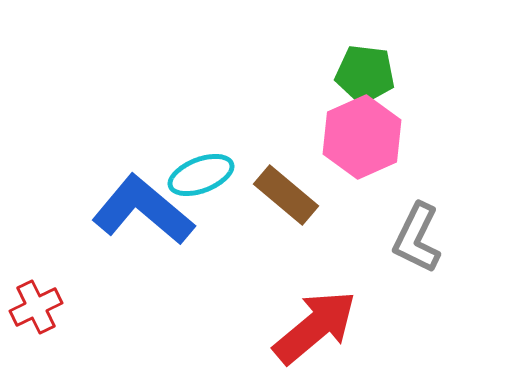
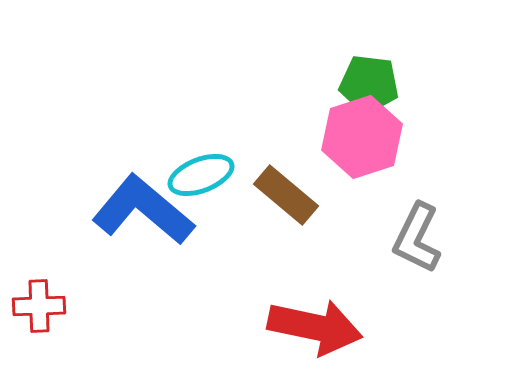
green pentagon: moved 4 px right, 10 px down
pink hexagon: rotated 6 degrees clockwise
red cross: moved 3 px right, 1 px up; rotated 24 degrees clockwise
red arrow: rotated 52 degrees clockwise
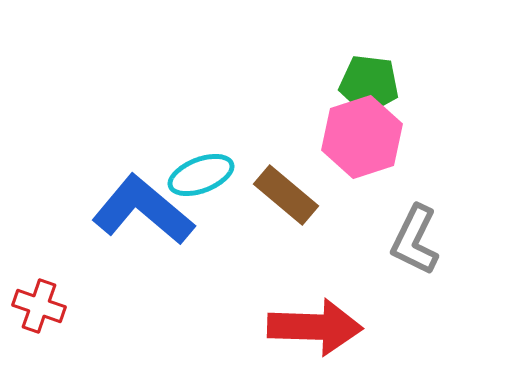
gray L-shape: moved 2 px left, 2 px down
red cross: rotated 21 degrees clockwise
red arrow: rotated 10 degrees counterclockwise
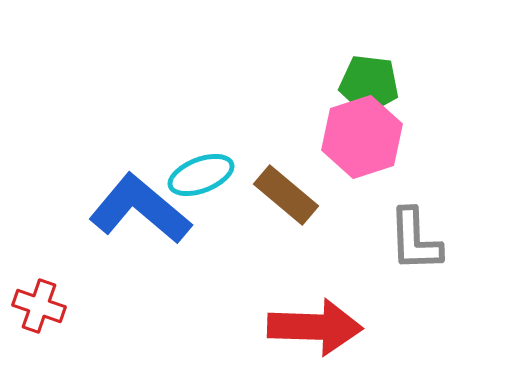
blue L-shape: moved 3 px left, 1 px up
gray L-shape: rotated 28 degrees counterclockwise
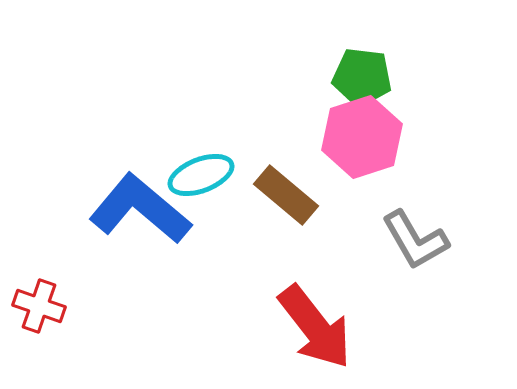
green pentagon: moved 7 px left, 7 px up
gray L-shape: rotated 28 degrees counterclockwise
red arrow: rotated 50 degrees clockwise
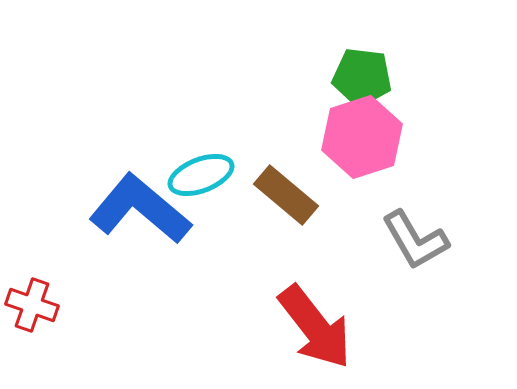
red cross: moved 7 px left, 1 px up
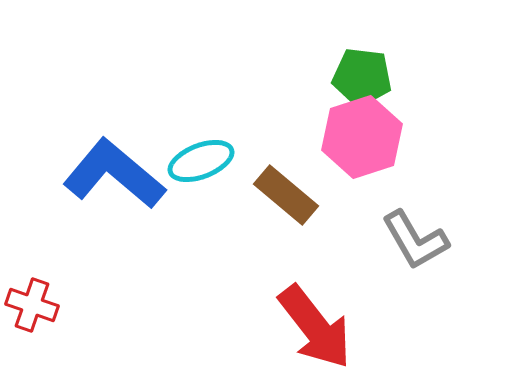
cyan ellipse: moved 14 px up
blue L-shape: moved 26 px left, 35 px up
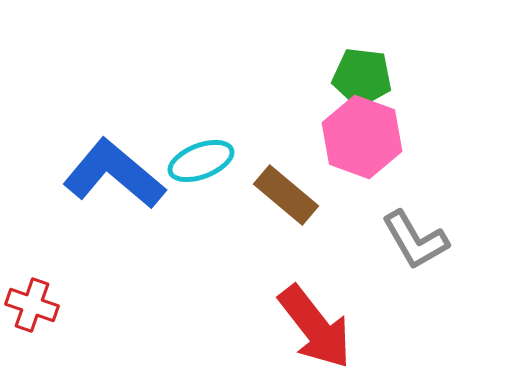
pink hexagon: rotated 22 degrees counterclockwise
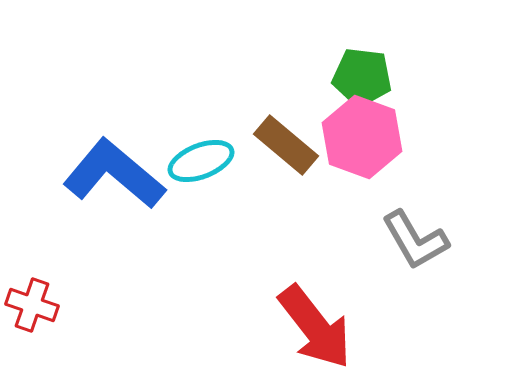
brown rectangle: moved 50 px up
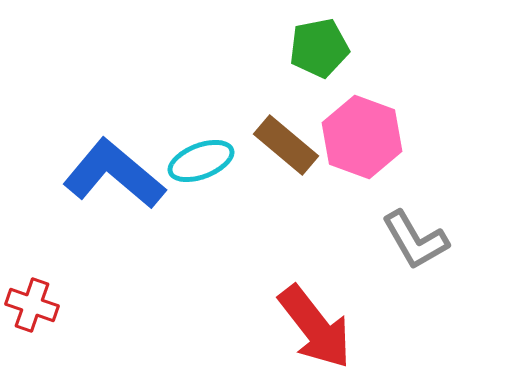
green pentagon: moved 43 px left, 29 px up; rotated 18 degrees counterclockwise
